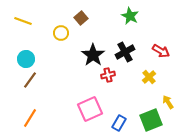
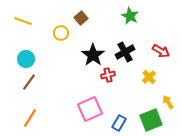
brown line: moved 1 px left, 2 px down
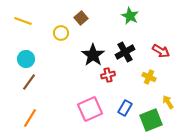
yellow cross: rotated 24 degrees counterclockwise
blue rectangle: moved 6 px right, 15 px up
